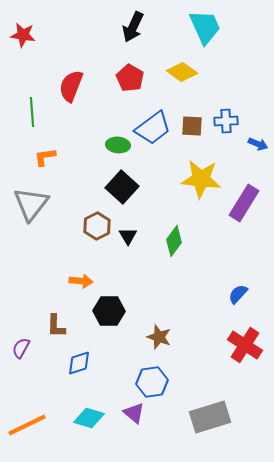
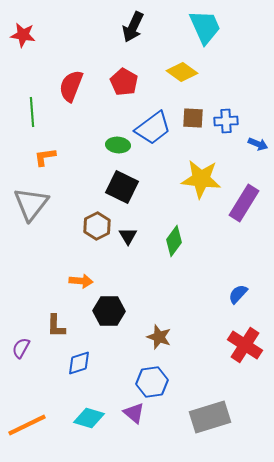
red pentagon: moved 6 px left, 4 px down
brown square: moved 1 px right, 8 px up
black square: rotated 16 degrees counterclockwise
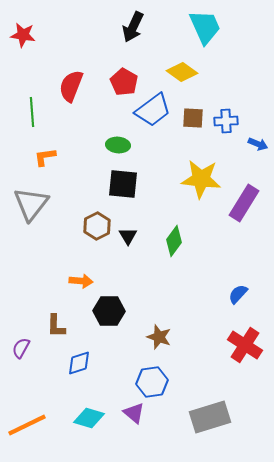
blue trapezoid: moved 18 px up
black square: moved 1 px right, 3 px up; rotated 20 degrees counterclockwise
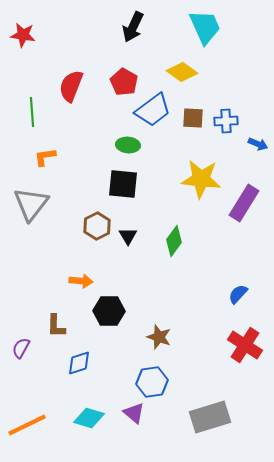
green ellipse: moved 10 px right
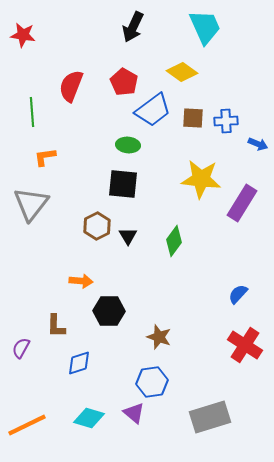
purple rectangle: moved 2 px left
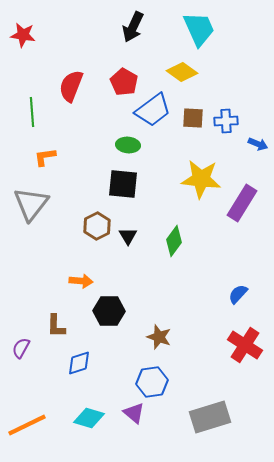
cyan trapezoid: moved 6 px left, 2 px down
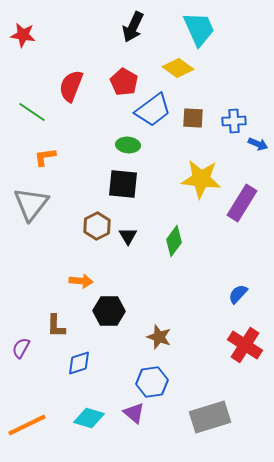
yellow diamond: moved 4 px left, 4 px up
green line: rotated 52 degrees counterclockwise
blue cross: moved 8 px right
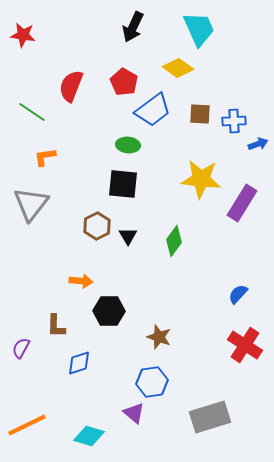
brown square: moved 7 px right, 4 px up
blue arrow: rotated 42 degrees counterclockwise
cyan diamond: moved 18 px down
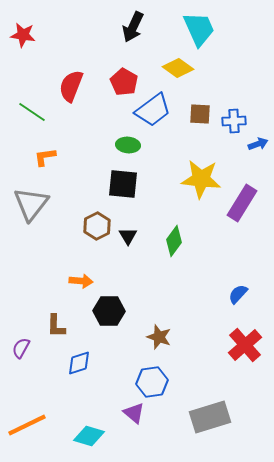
red cross: rotated 16 degrees clockwise
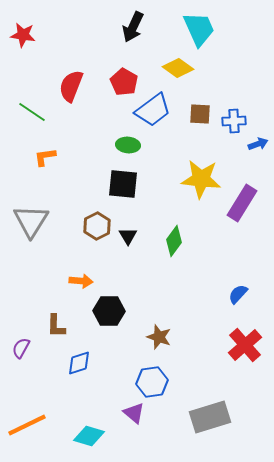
gray triangle: moved 17 px down; rotated 6 degrees counterclockwise
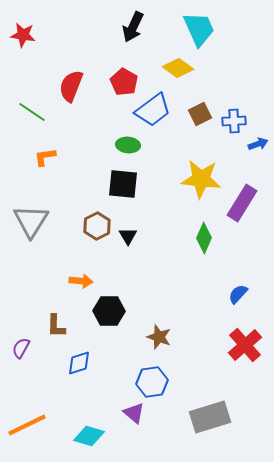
brown square: rotated 30 degrees counterclockwise
green diamond: moved 30 px right, 3 px up; rotated 12 degrees counterclockwise
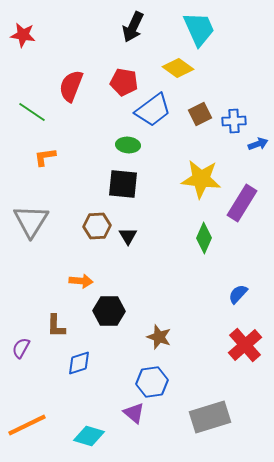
red pentagon: rotated 20 degrees counterclockwise
brown hexagon: rotated 24 degrees clockwise
